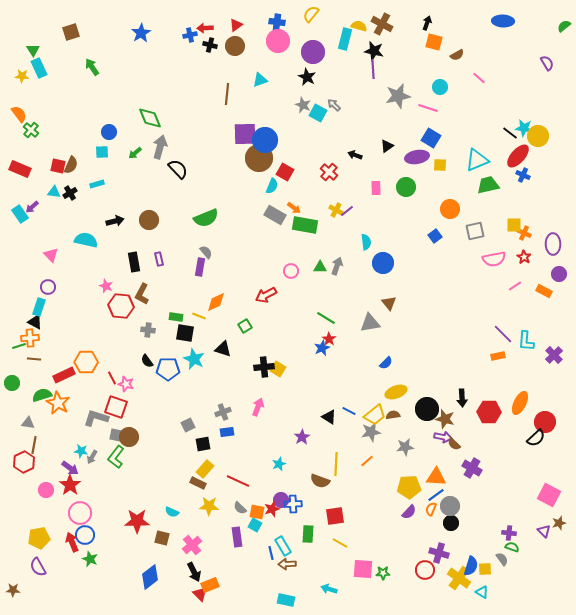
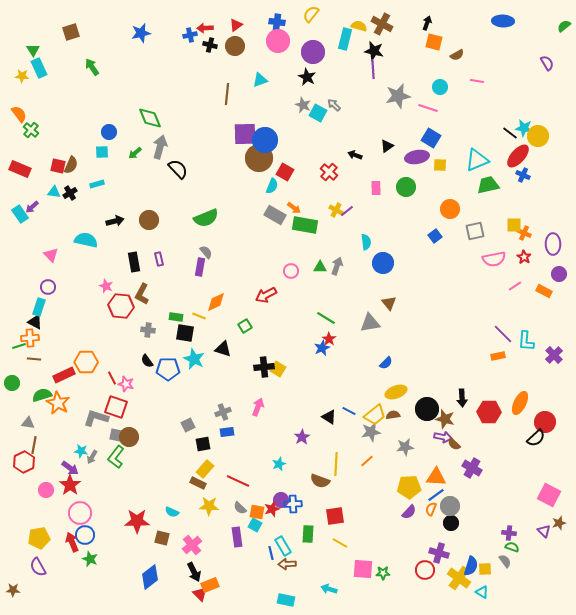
blue star at (141, 33): rotated 18 degrees clockwise
pink line at (479, 78): moved 2 px left, 3 px down; rotated 32 degrees counterclockwise
gray semicircle at (502, 559): moved 3 px right, 2 px down
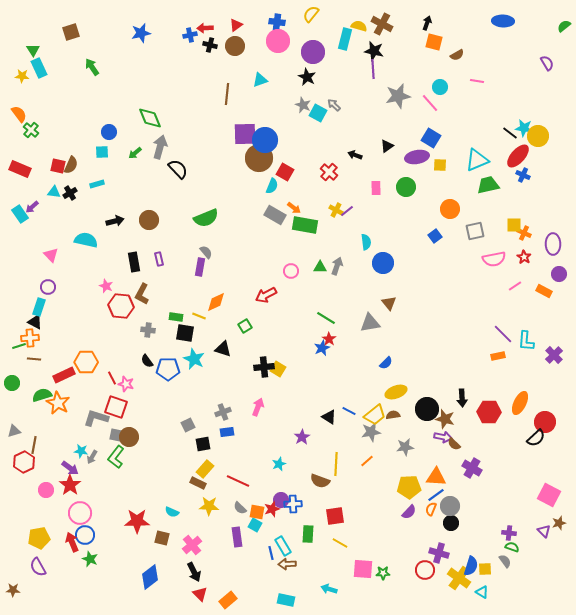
pink line at (428, 108): moved 2 px right, 5 px up; rotated 30 degrees clockwise
gray triangle at (28, 423): moved 14 px left, 8 px down; rotated 24 degrees counterclockwise
orange rectangle at (210, 585): moved 18 px right, 15 px down; rotated 18 degrees counterclockwise
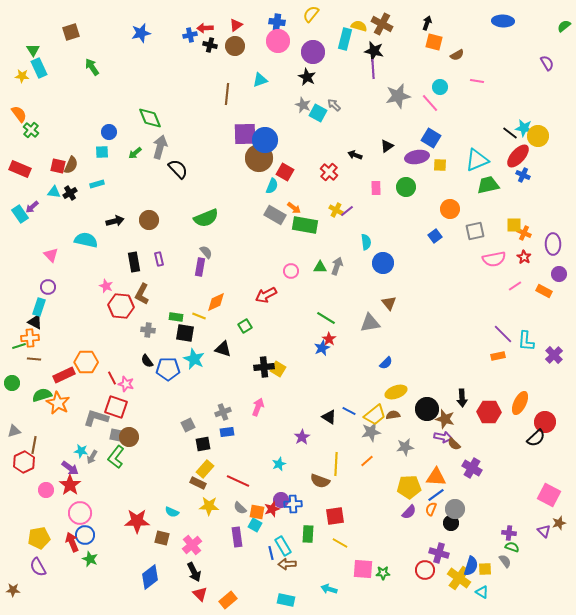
gray circle at (450, 506): moved 5 px right, 3 px down
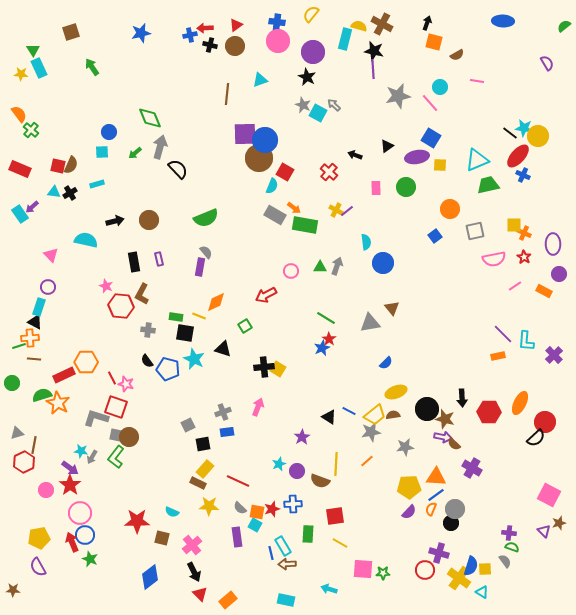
yellow star at (22, 76): moved 1 px left, 2 px up
brown triangle at (389, 303): moved 3 px right, 5 px down
blue pentagon at (168, 369): rotated 15 degrees clockwise
gray triangle at (14, 431): moved 3 px right, 2 px down
purple circle at (281, 500): moved 16 px right, 29 px up
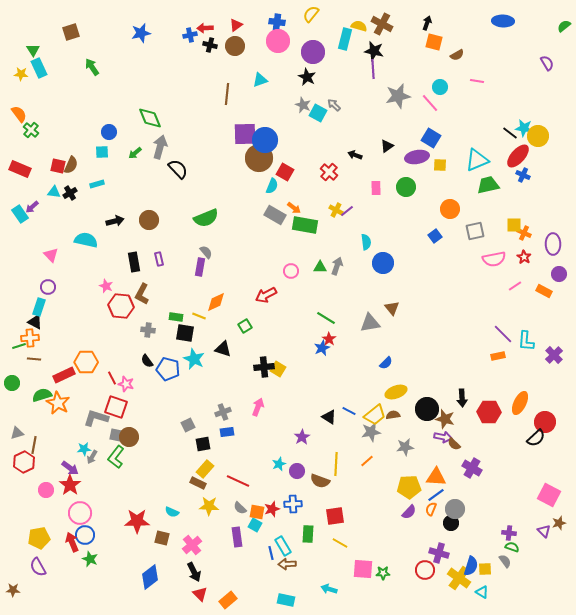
cyan star at (81, 451): moved 3 px right, 2 px up; rotated 16 degrees counterclockwise
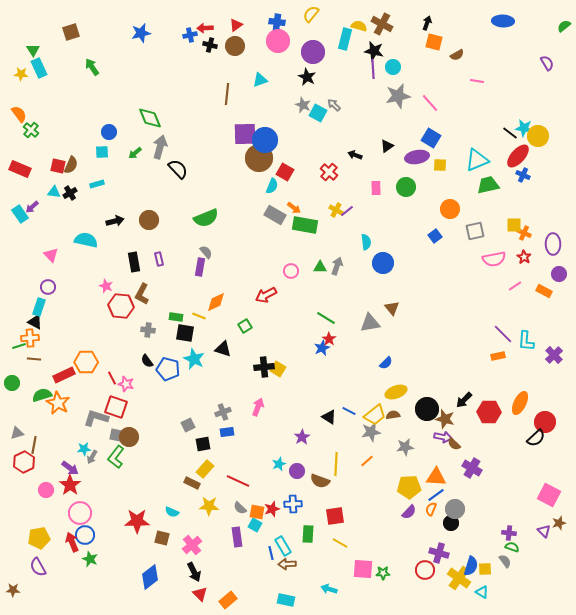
cyan circle at (440, 87): moved 47 px left, 20 px up
black arrow at (462, 398): moved 2 px right, 2 px down; rotated 48 degrees clockwise
brown rectangle at (198, 483): moved 6 px left
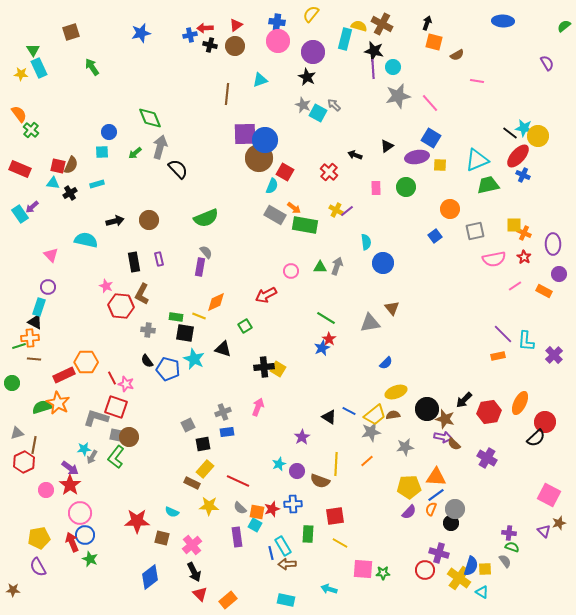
cyan triangle at (54, 192): moved 1 px left, 9 px up
green semicircle at (42, 395): moved 12 px down
red hexagon at (489, 412): rotated 10 degrees counterclockwise
purple cross at (472, 468): moved 15 px right, 10 px up
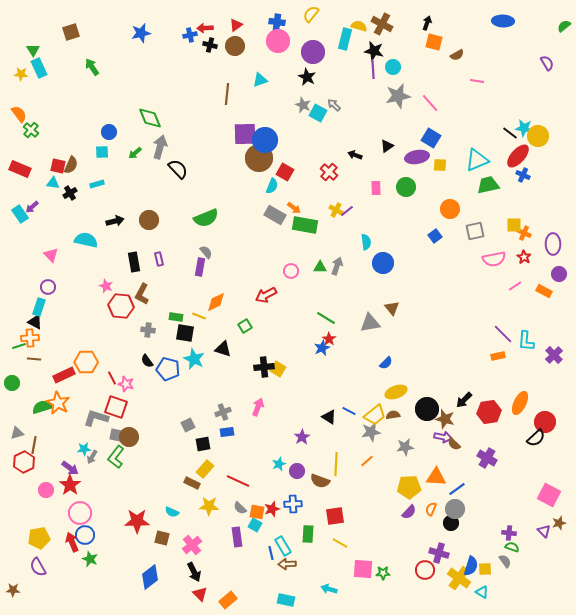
blue line at (436, 495): moved 21 px right, 6 px up
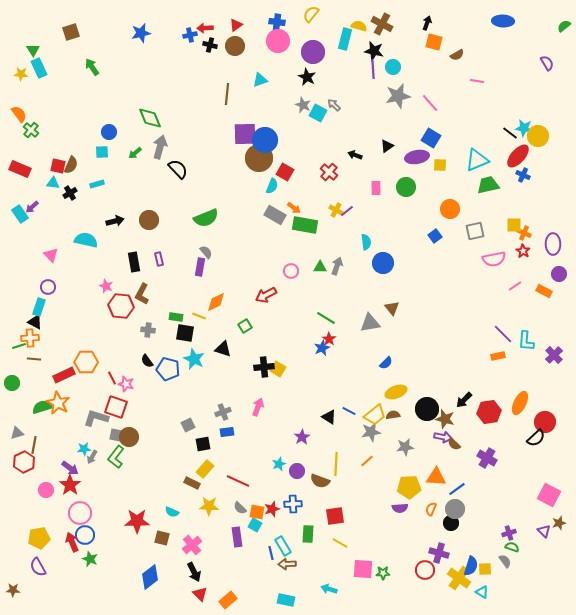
red star at (524, 257): moved 1 px left, 6 px up
purple semicircle at (409, 512): moved 9 px left, 4 px up; rotated 42 degrees clockwise
purple cross at (509, 533): rotated 24 degrees counterclockwise
